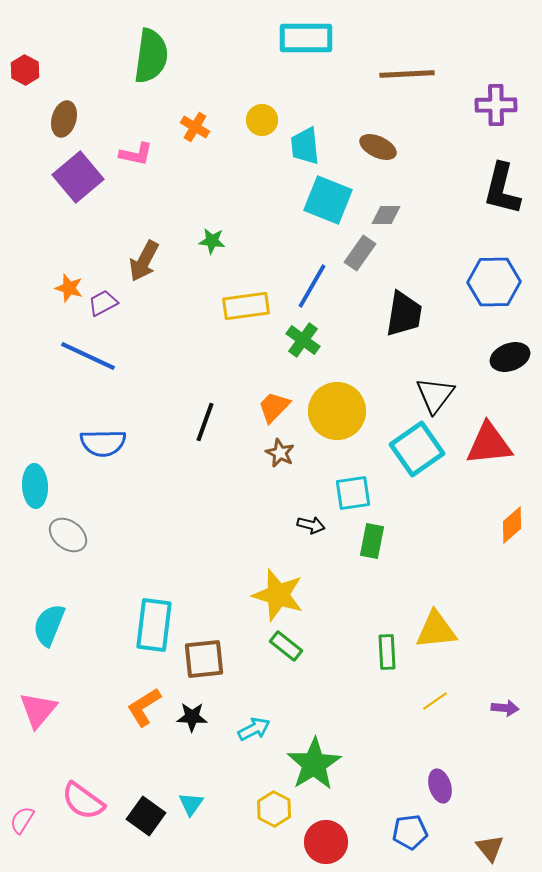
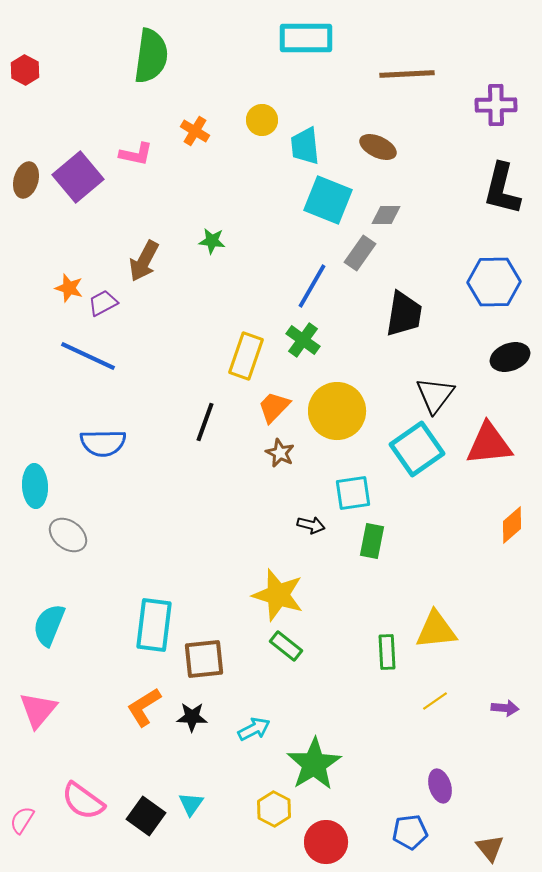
brown ellipse at (64, 119): moved 38 px left, 61 px down
orange cross at (195, 127): moved 4 px down
yellow rectangle at (246, 306): moved 50 px down; rotated 63 degrees counterclockwise
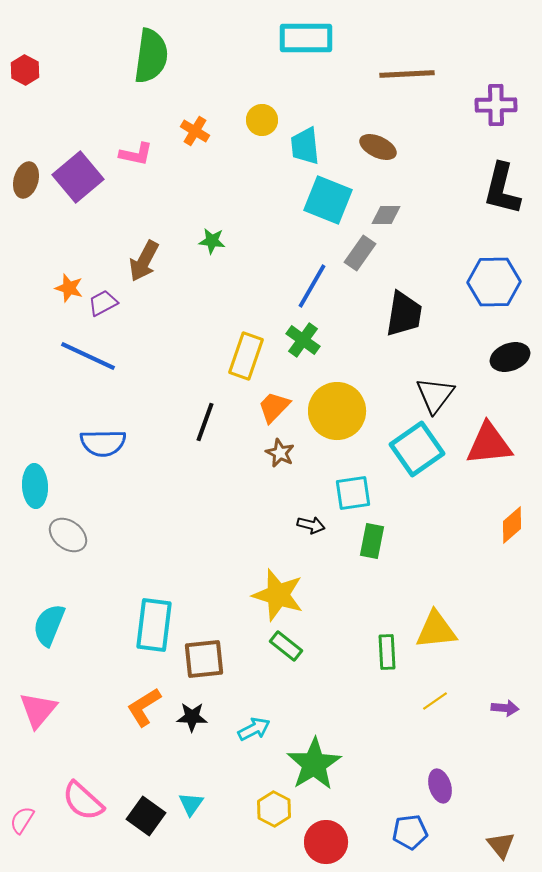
pink semicircle at (83, 801): rotated 6 degrees clockwise
brown triangle at (490, 848): moved 11 px right, 3 px up
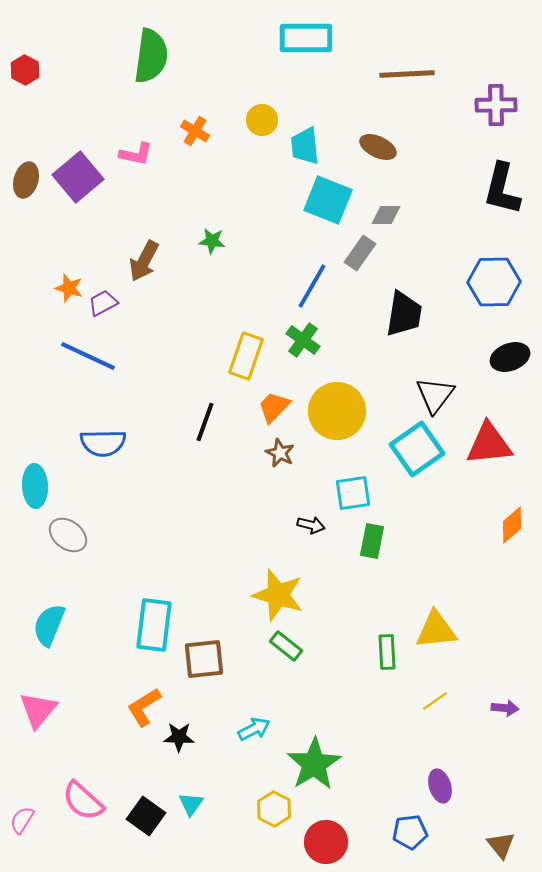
black star at (192, 717): moved 13 px left, 20 px down
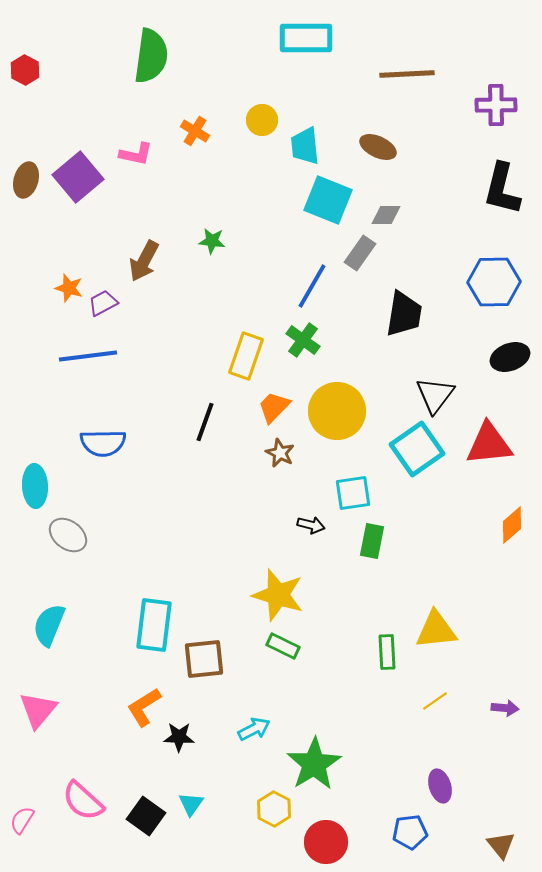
blue line at (88, 356): rotated 32 degrees counterclockwise
green rectangle at (286, 646): moved 3 px left; rotated 12 degrees counterclockwise
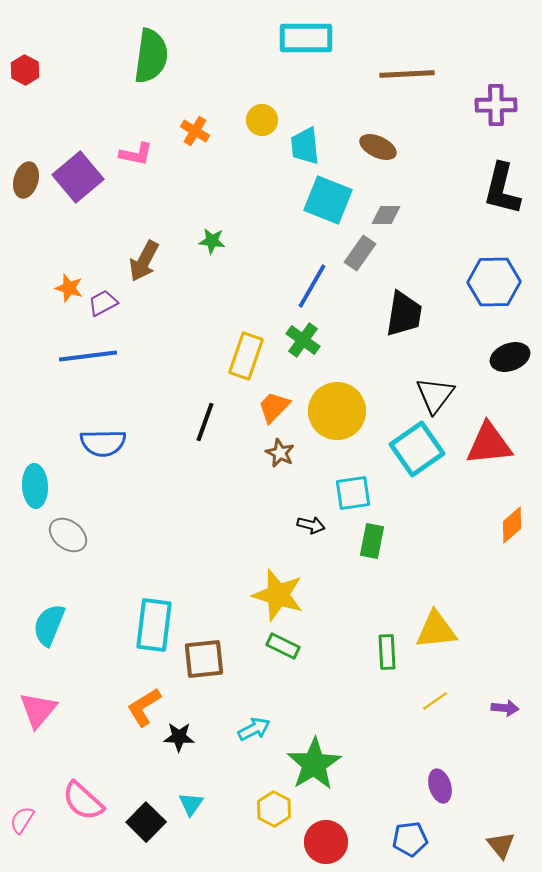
black square at (146, 816): moved 6 px down; rotated 9 degrees clockwise
blue pentagon at (410, 832): moved 7 px down
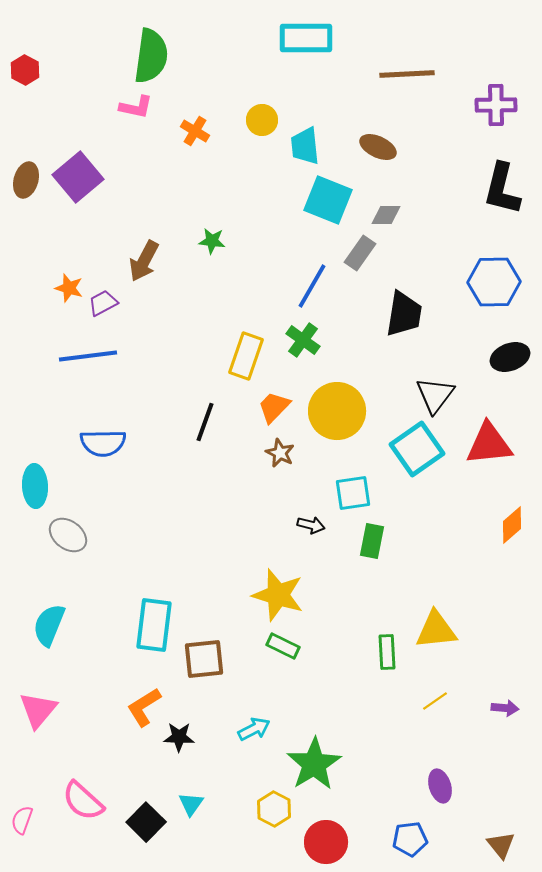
pink L-shape at (136, 154): moved 47 px up
pink semicircle at (22, 820): rotated 12 degrees counterclockwise
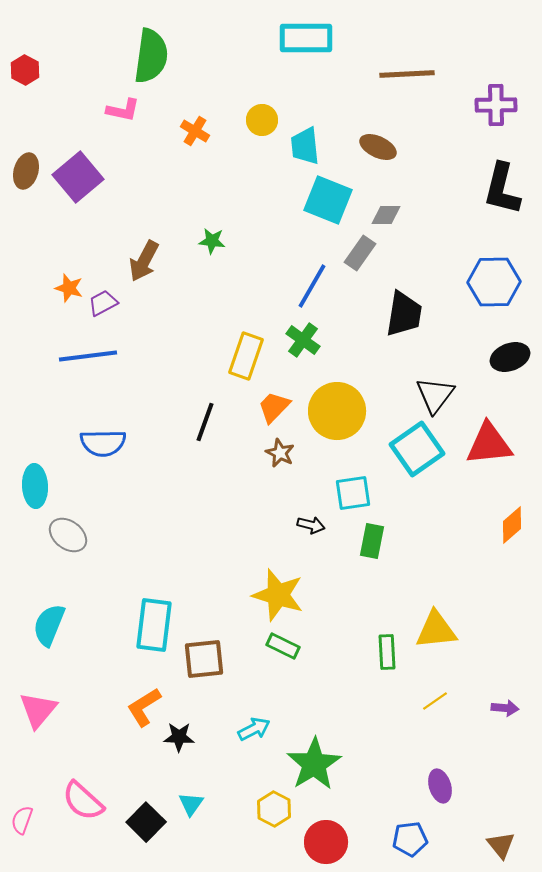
pink L-shape at (136, 107): moved 13 px left, 3 px down
brown ellipse at (26, 180): moved 9 px up
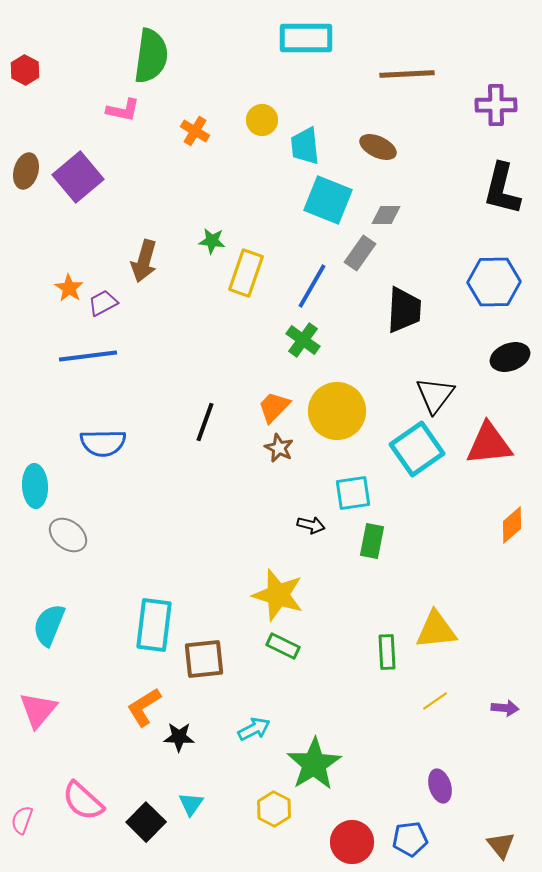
brown arrow at (144, 261): rotated 12 degrees counterclockwise
orange star at (69, 288): rotated 16 degrees clockwise
black trapezoid at (404, 314): moved 4 px up; rotated 6 degrees counterclockwise
yellow rectangle at (246, 356): moved 83 px up
brown star at (280, 453): moved 1 px left, 5 px up
red circle at (326, 842): moved 26 px right
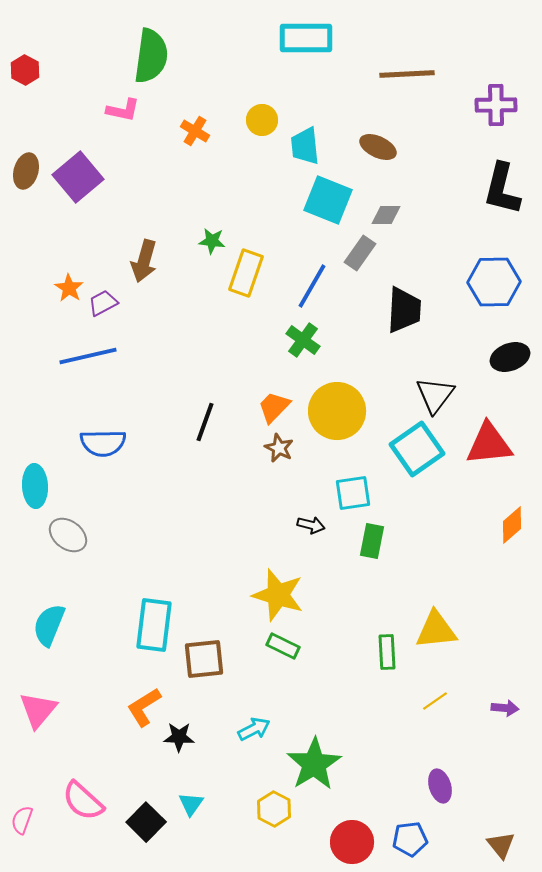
blue line at (88, 356): rotated 6 degrees counterclockwise
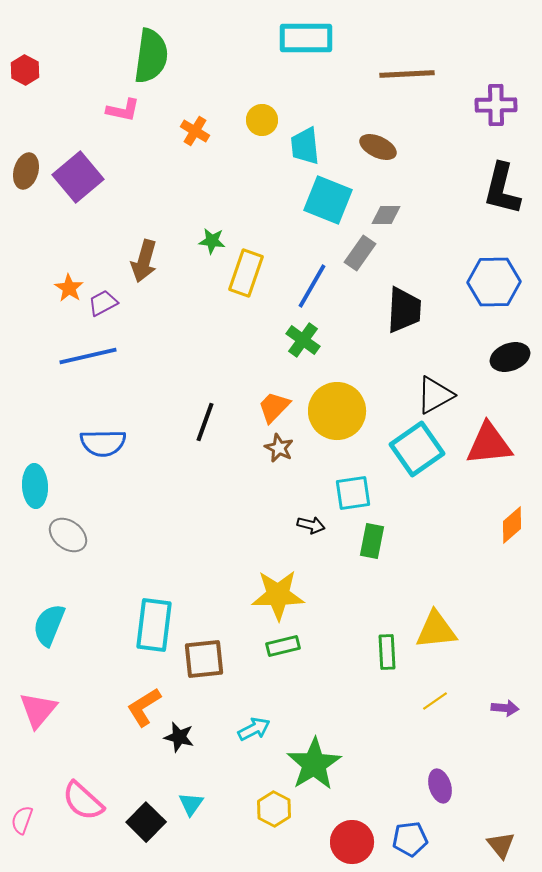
black triangle at (435, 395): rotated 24 degrees clockwise
yellow star at (278, 595): rotated 18 degrees counterclockwise
green rectangle at (283, 646): rotated 40 degrees counterclockwise
black star at (179, 737): rotated 12 degrees clockwise
